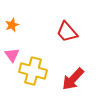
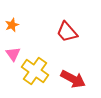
pink triangle: moved 1 px right, 1 px up
yellow cross: moved 2 px right; rotated 20 degrees clockwise
red arrow: rotated 105 degrees counterclockwise
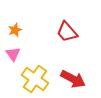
orange star: moved 3 px right, 5 px down
yellow cross: moved 8 px down
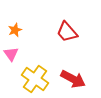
pink triangle: moved 2 px left
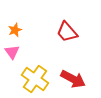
pink triangle: moved 1 px right, 2 px up
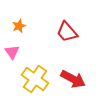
orange star: moved 4 px right, 4 px up
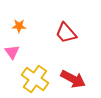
orange star: rotated 24 degrees clockwise
red trapezoid: moved 1 px left, 1 px down
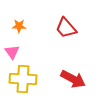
red trapezoid: moved 5 px up
yellow cross: moved 12 px left; rotated 32 degrees counterclockwise
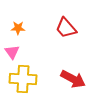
orange star: moved 1 px left, 2 px down
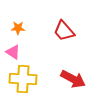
red trapezoid: moved 2 px left, 3 px down
pink triangle: moved 1 px right; rotated 21 degrees counterclockwise
